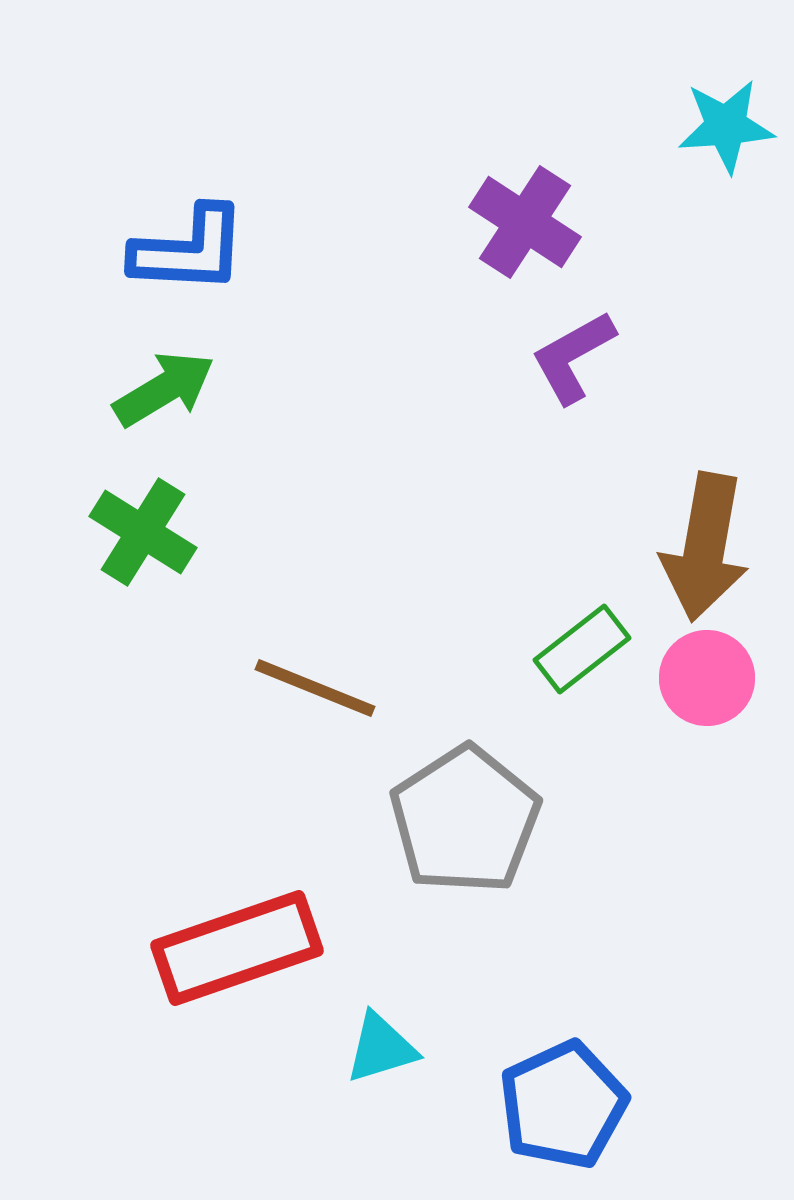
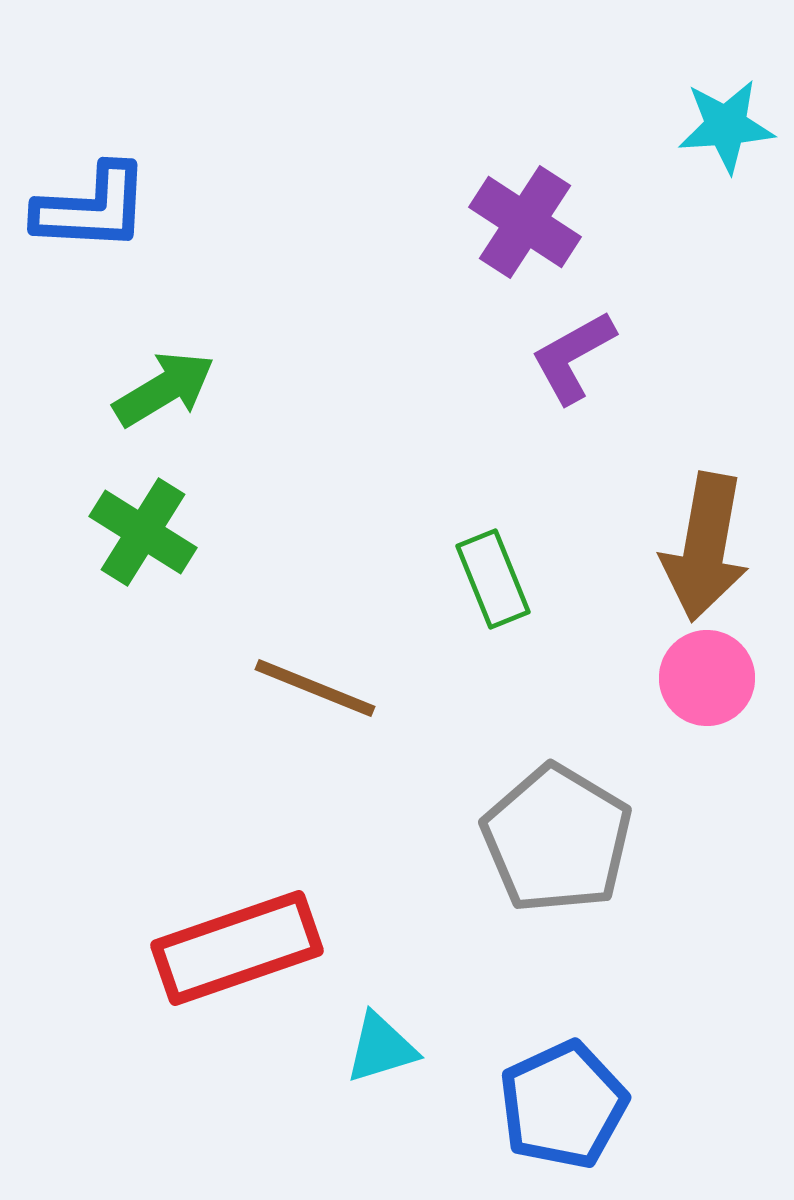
blue L-shape: moved 97 px left, 42 px up
green rectangle: moved 89 px left, 70 px up; rotated 74 degrees counterclockwise
gray pentagon: moved 92 px right, 19 px down; rotated 8 degrees counterclockwise
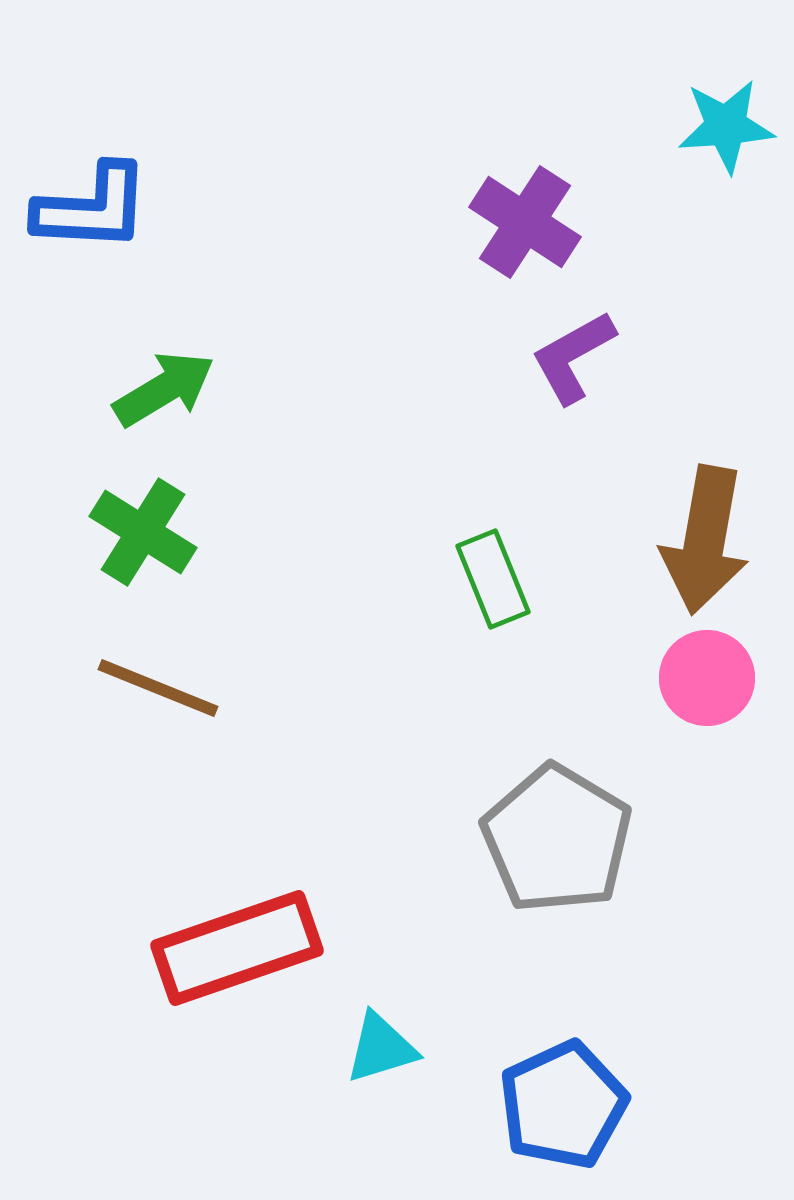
brown arrow: moved 7 px up
brown line: moved 157 px left
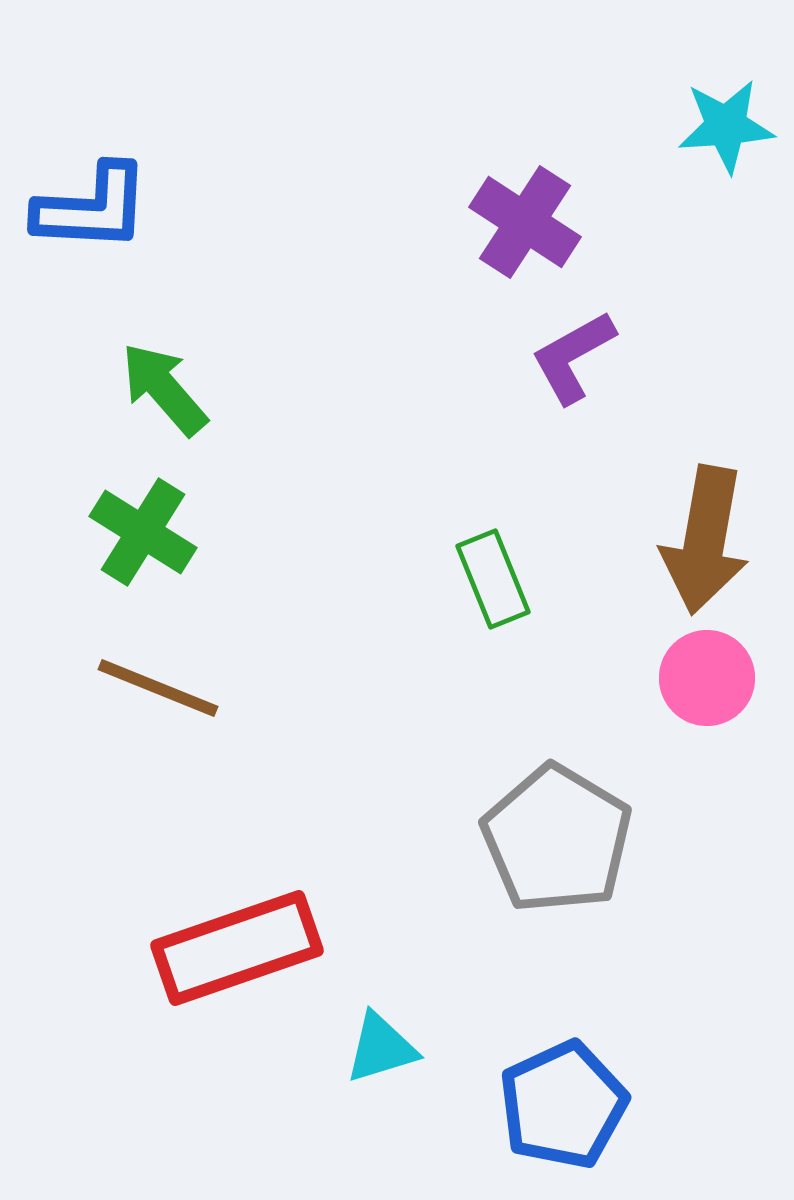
green arrow: rotated 100 degrees counterclockwise
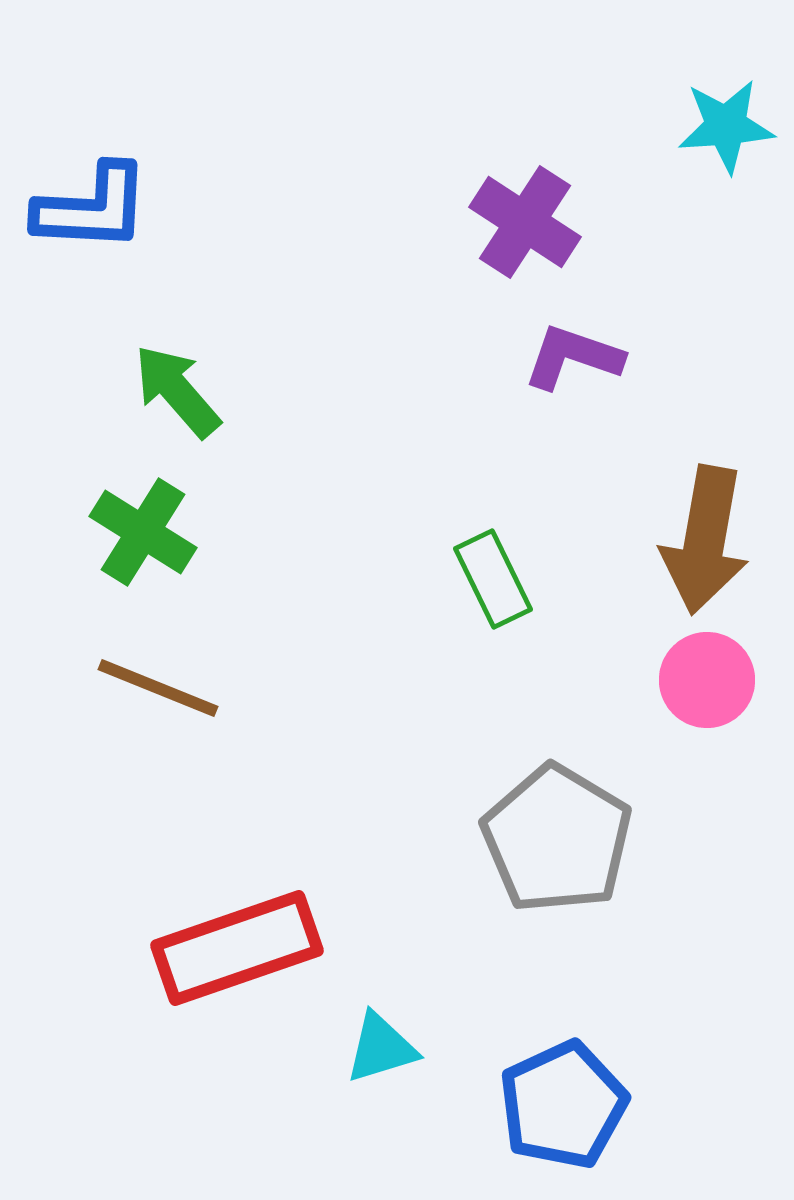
purple L-shape: rotated 48 degrees clockwise
green arrow: moved 13 px right, 2 px down
green rectangle: rotated 4 degrees counterclockwise
pink circle: moved 2 px down
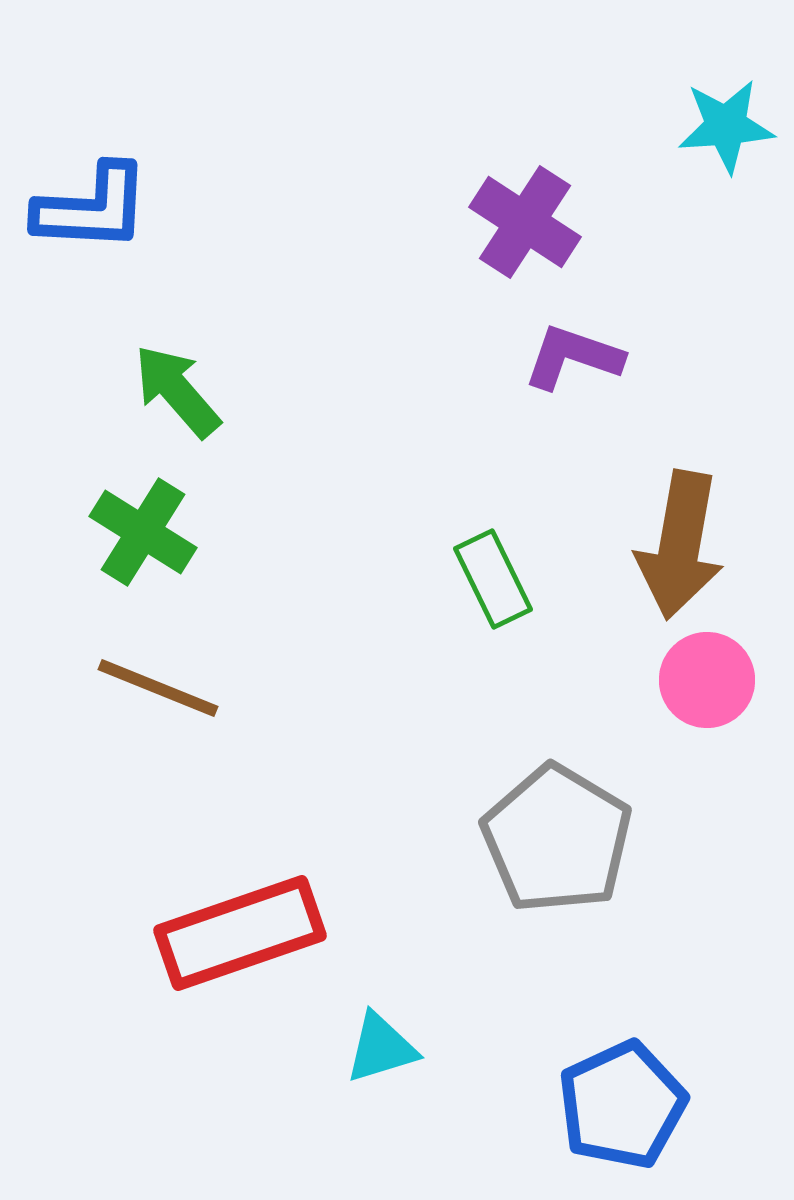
brown arrow: moved 25 px left, 5 px down
red rectangle: moved 3 px right, 15 px up
blue pentagon: moved 59 px right
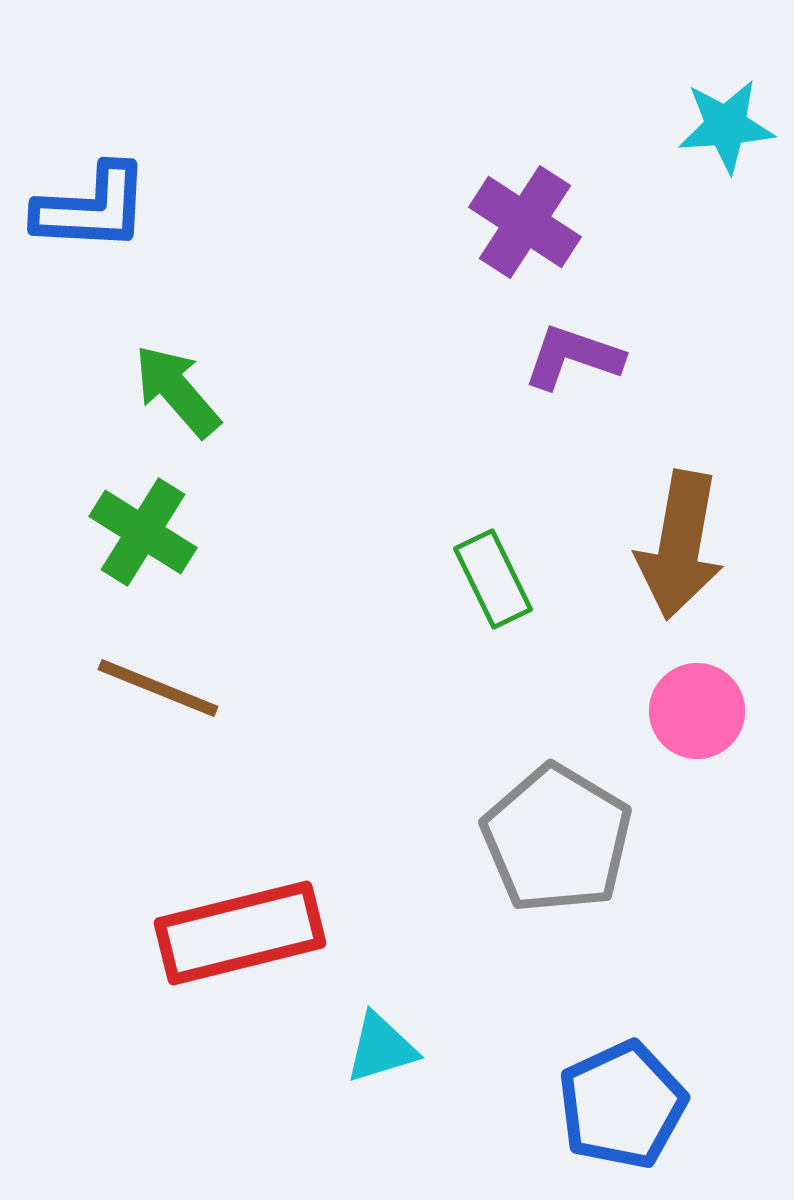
pink circle: moved 10 px left, 31 px down
red rectangle: rotated 5 degrees clockwise
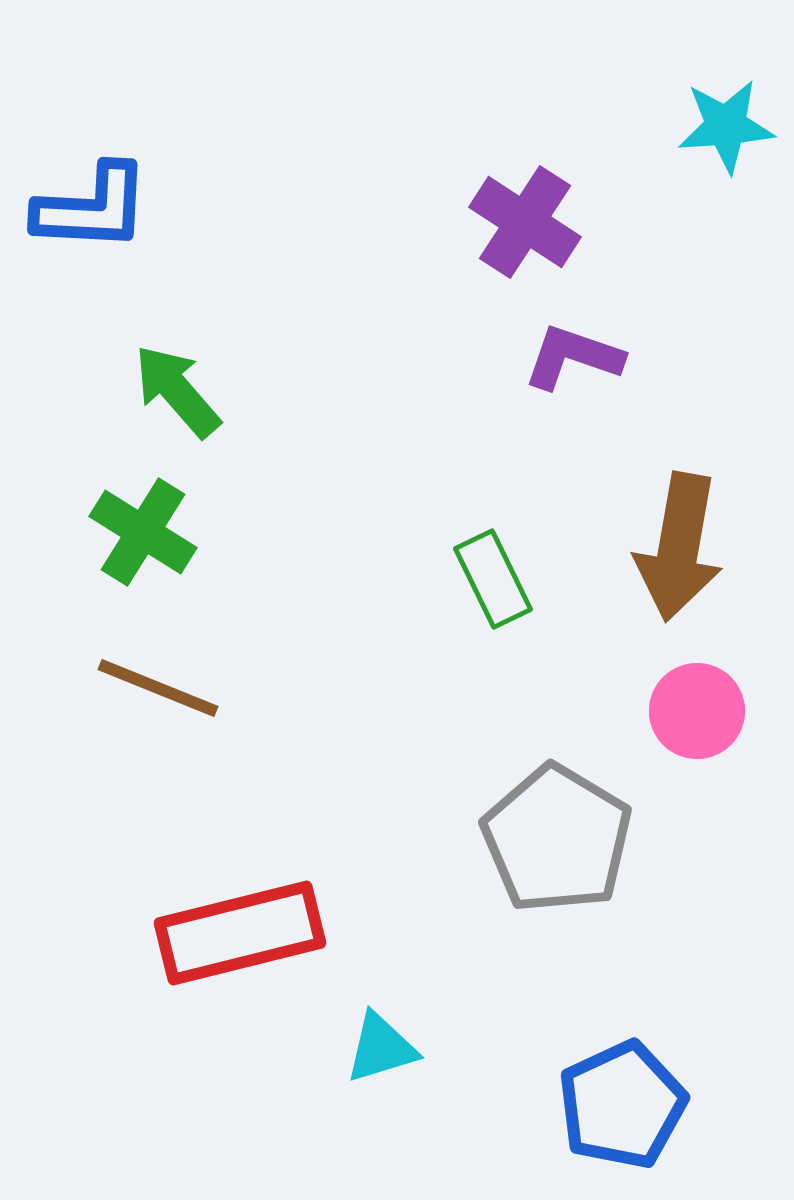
brown arrow: moved 1 px left, 2 px down
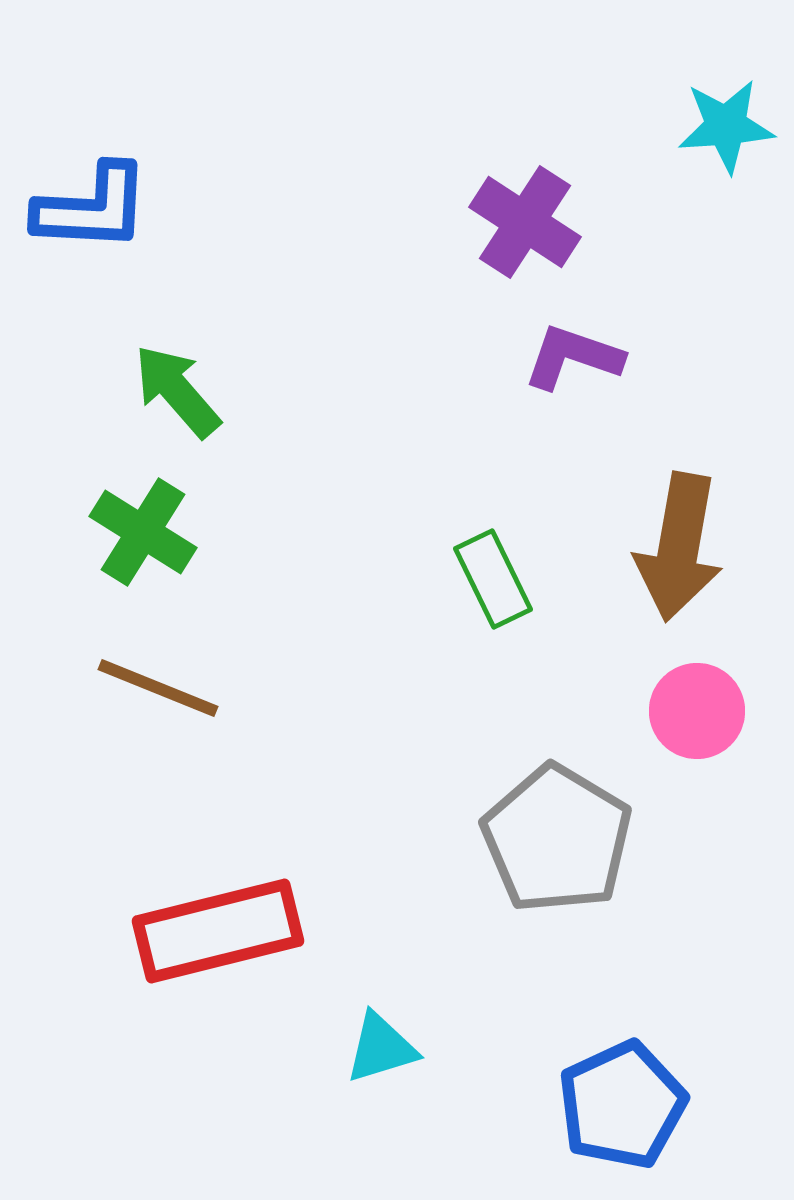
red rectangle: moved 22 px left, 2 px up
